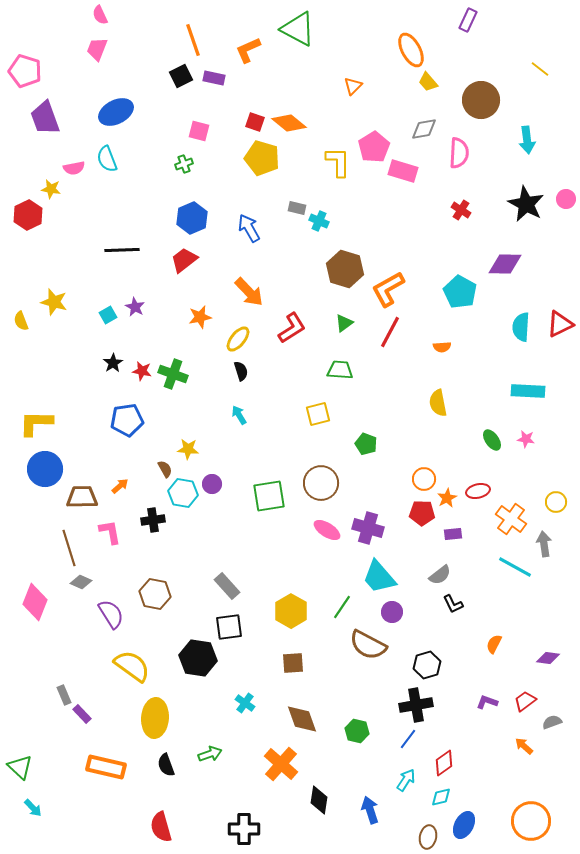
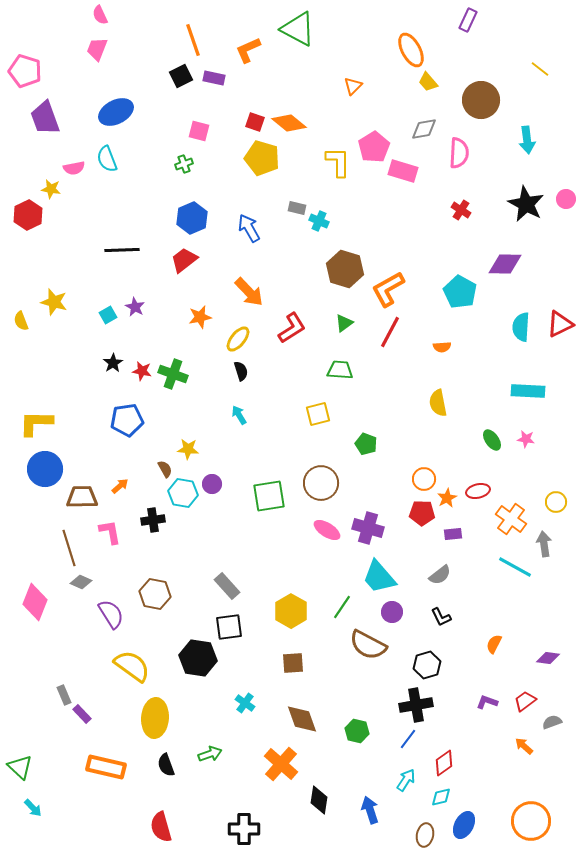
black L-shape at (453, 604): moved 12 px left, 13 px down
brown ellipse at (428, 837): moved 3 px left, 2 px up
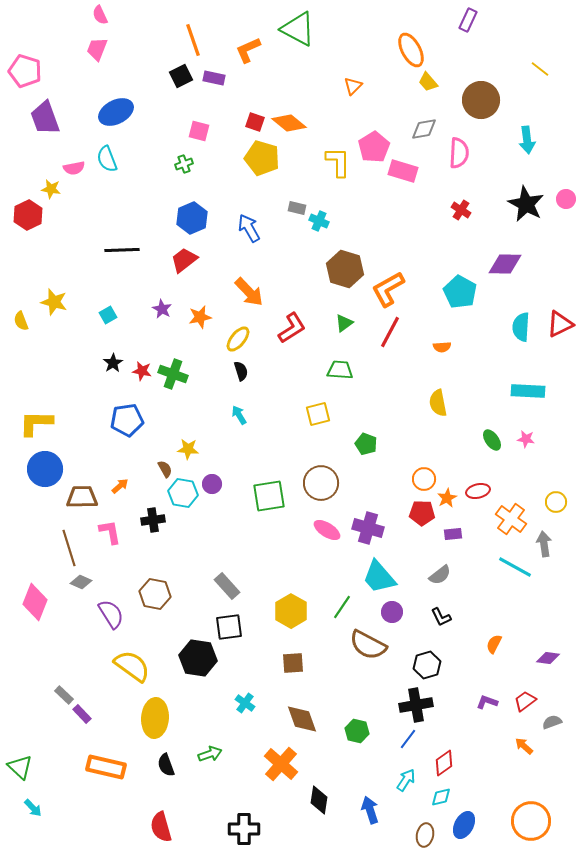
purple star at (135, 307): moved 27 px right, 2 px down
gray rectangle at (64, 695): rotated 24 degrees counterclockwise
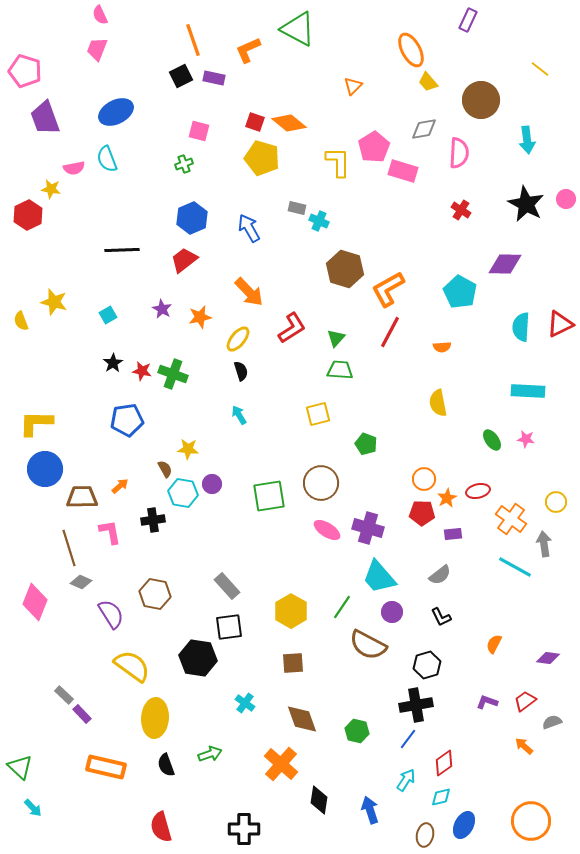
green triangle at (344, 323): moved 8 px left, 15 px down; rotated 12 degrees counterclockwise
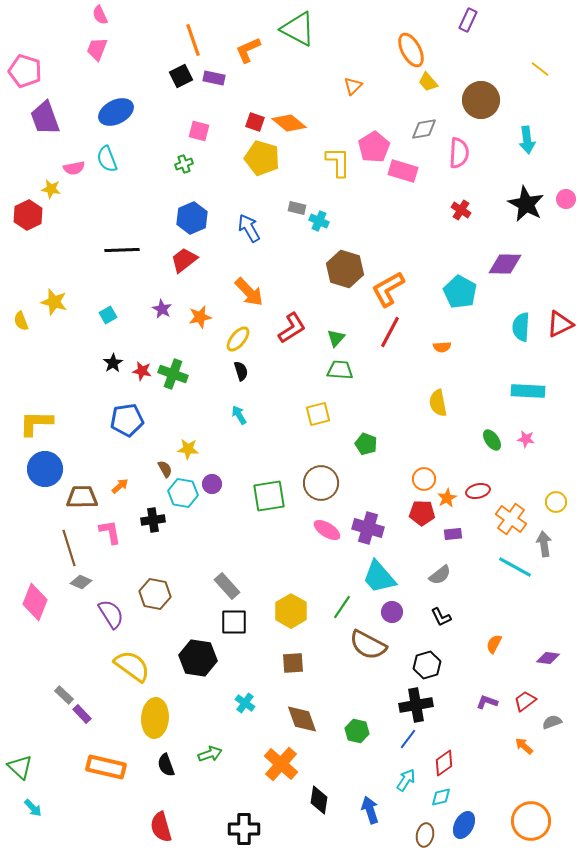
black square at (229, 627): moved 5 px right, 5 px up; rotated 8 degrees clockwise
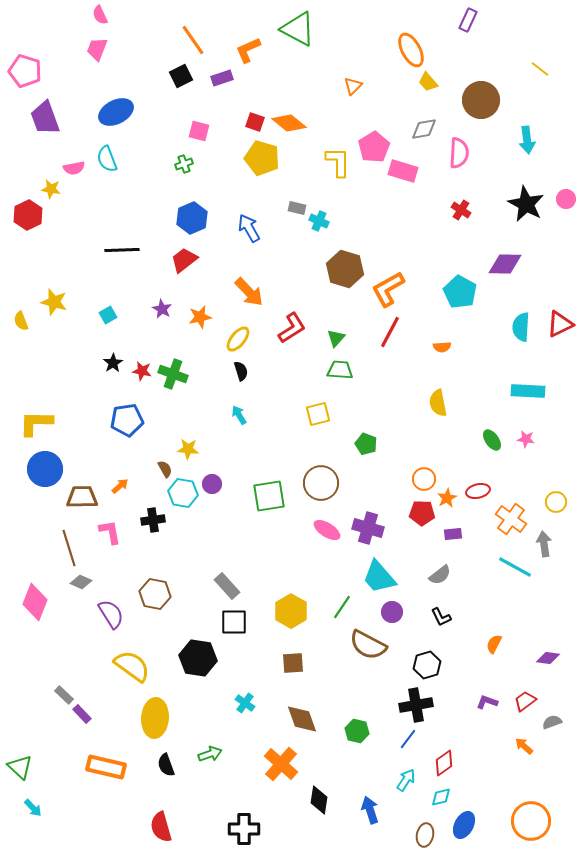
orange line at (193, 40): rotated 16 degrees counterclockwise
purple rectangle at (214, 78): moved 8 px right; rotated 30 degrees counterclockwise
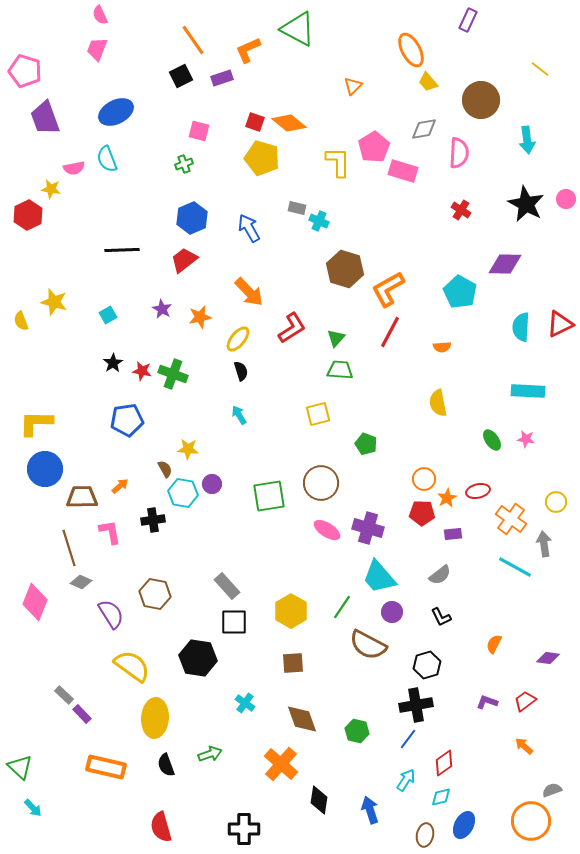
gray semicircle at (552, 722): moved 68 px down
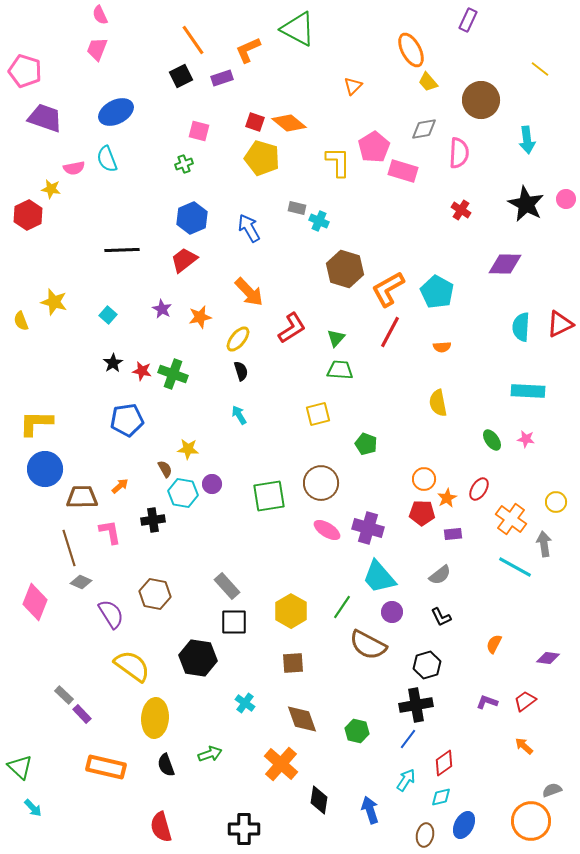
purple trapezoid at (45, 118): rotated 129 degrees clockwise
cyan pentagon at (460, 292): moved 23 px left
cyan square at (108, 315): rotated 18 degrees counterclockwise
red ellipse at (478, 491): moved 1 px right, 2 px up; rotated 45 degrees counterclockwise
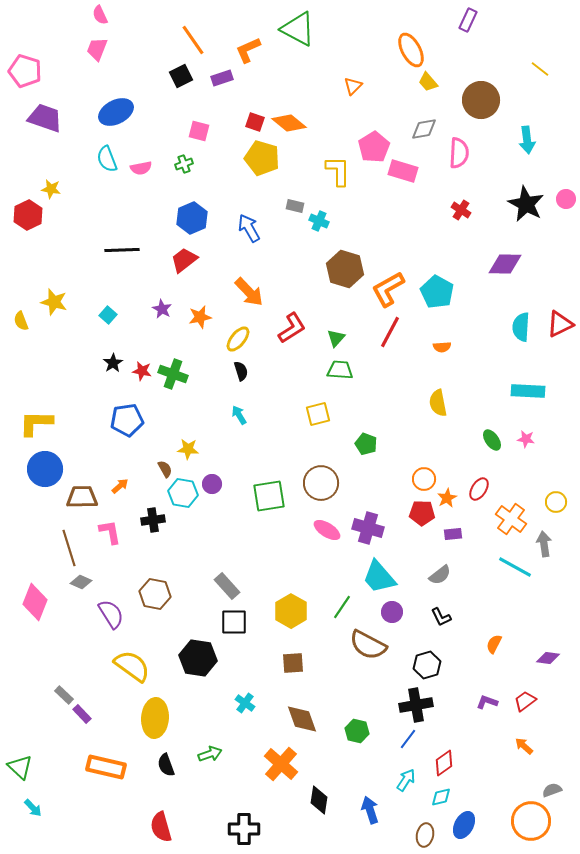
yellow L-shape at (338, 162): moved 9 px down
pink semicircle at (74, 168): moved 67 px right
gray rectangle at (297, 208): moved 2 px left, 2 px up
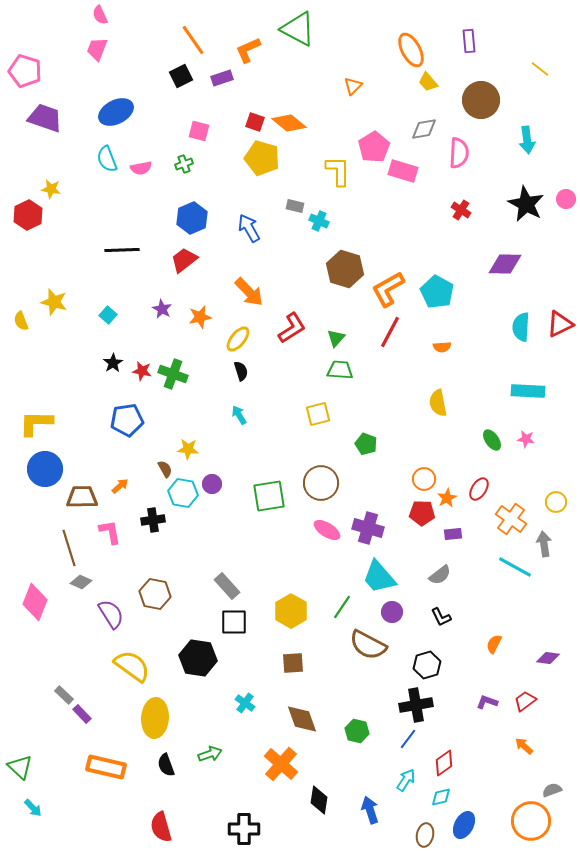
purple rectangle at (468, 20): moved 1 px right, 21 px down; rotated 30 degrees counterclockwise
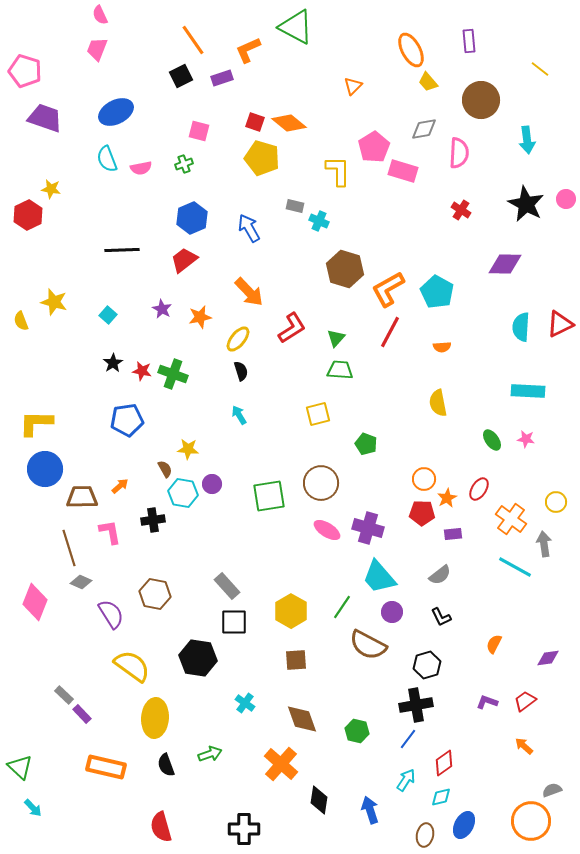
green triangle at (298, 29): moved 2 px left, 2 px up
purple diamond at (548, 658): rotated 15 degrees counterclockwise
brown square at (293, 663): moved 3 px right, 3 px up
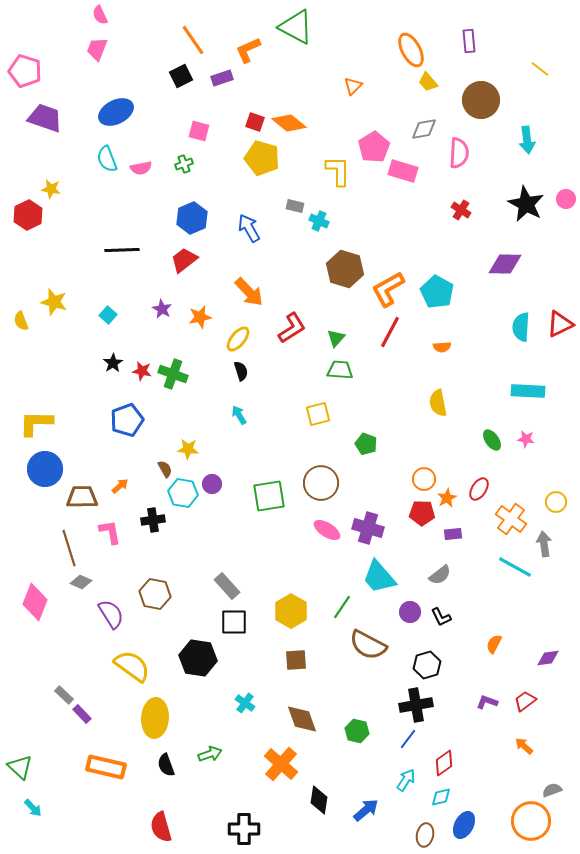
blue pentagon at (127, 420): rotated 12 degrees counterclockwise
purple circle at (392, 612): moved 18 px right
blue arrow at (370, 810): moved 4 px left; rotated 68 degrees clockwise
